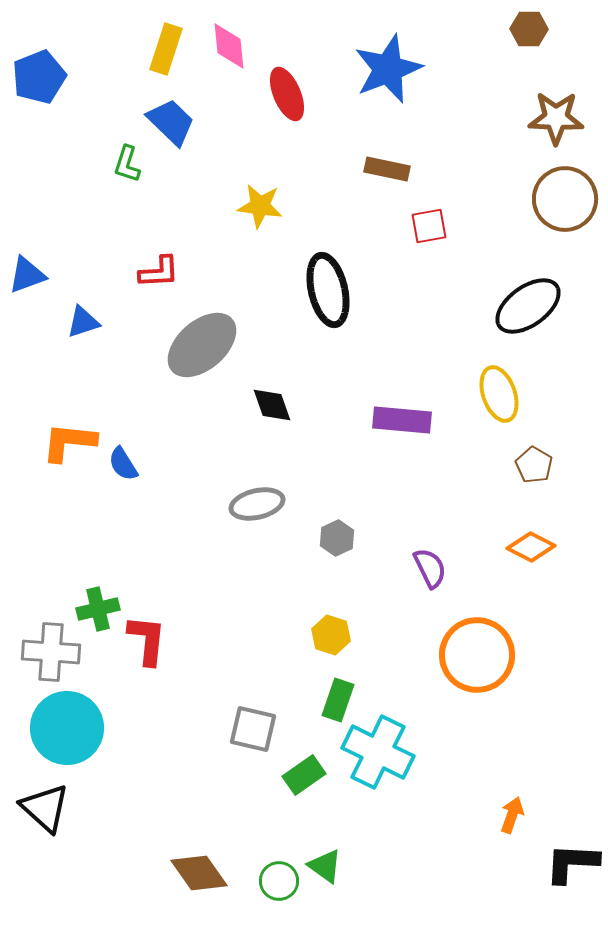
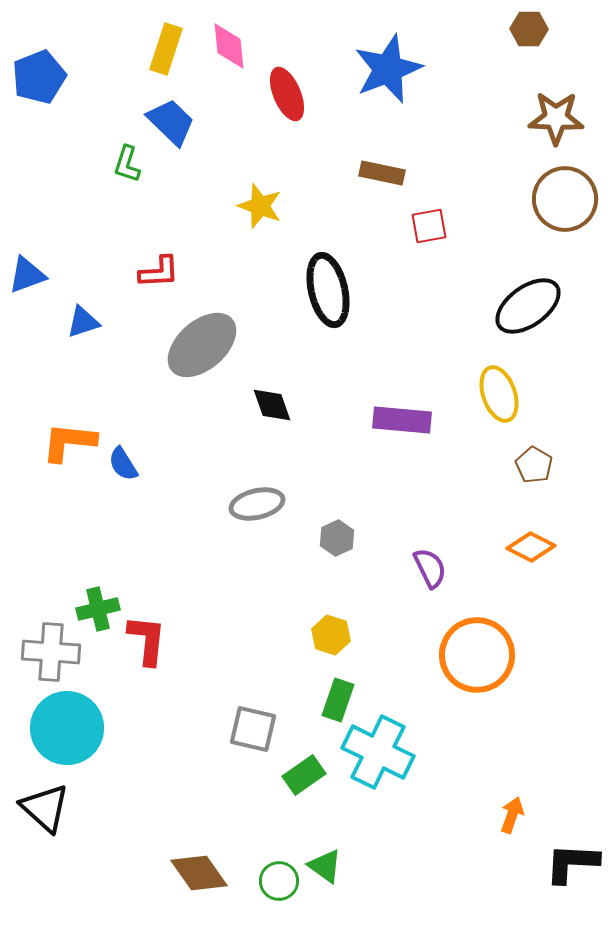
brown rectangle at (387, 169): moved 5 px left, 4 px down
yellow star at (260, 206): rotated 12 degrees clockwise
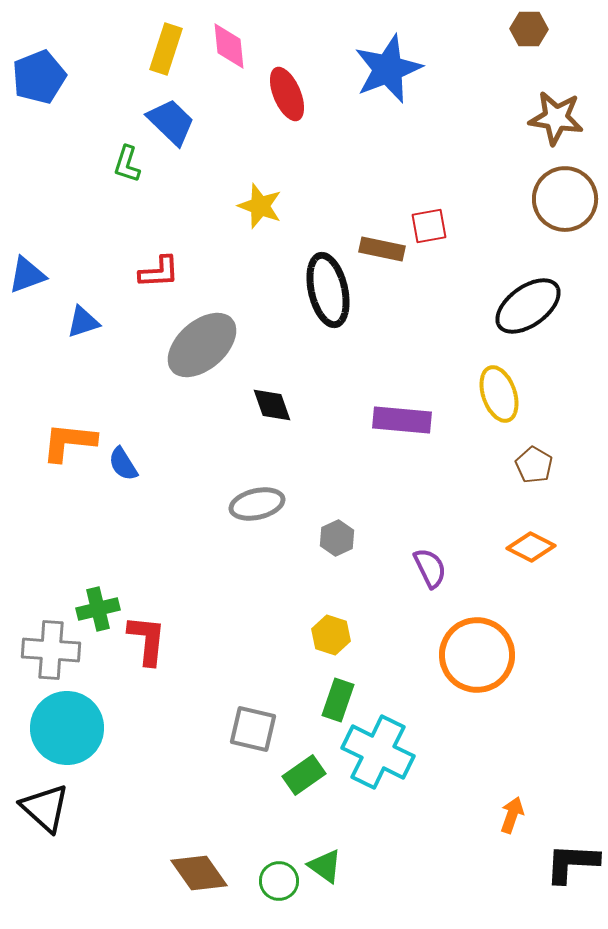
brown star at (556, 118): rotated 6 degrees clockwise
brown rectangle at (382, 173): moved 76 px down
gray cross at (51, 652): moved 2 px up
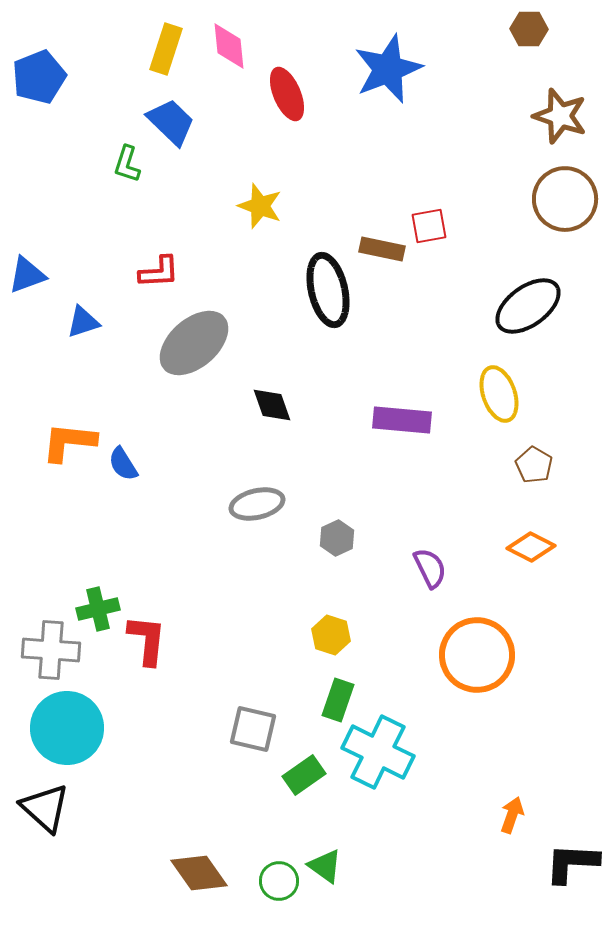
brown star at (556, 118): moved 4 px right, 2 px up; rotated 10 degrees clockwise
gray ellipse at (202, 345): moved 8 px left, 2 px up
